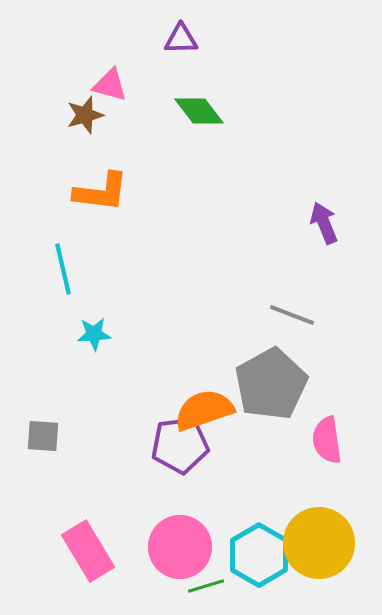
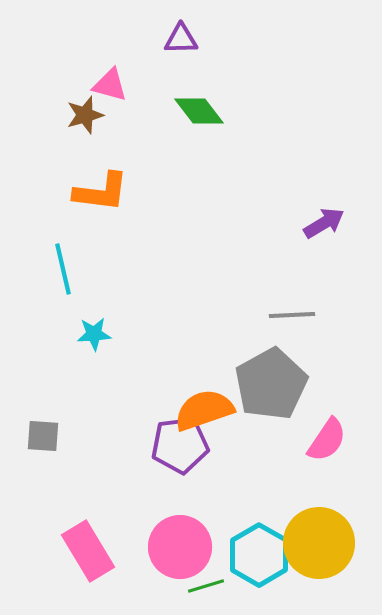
purple arrow: rotated 81 degrees clockwise
gray line: rotated 24 degrees counterclockwise
pink semicircle: rotated 138 degrees counterclockwise
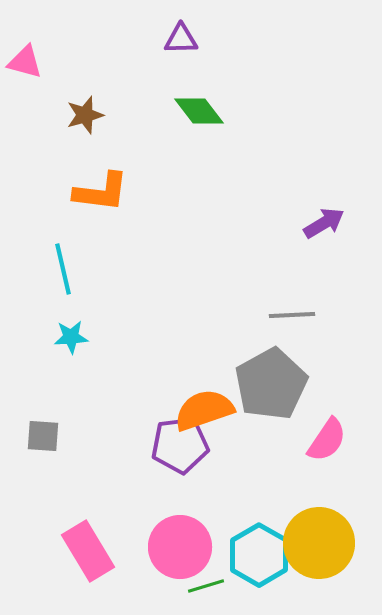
pink triangle: moved 85 px left, 23 px up
cyan star: moved 23 px left, 3 px down
